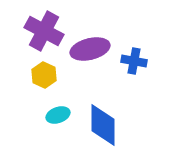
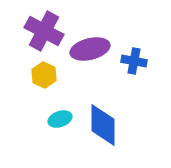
cyan ellipse: moved 2 px right, 4 px down
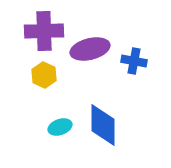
purple cross: rotated 30 degrees counterclockwise
cyan ellipse: moved 8 px down
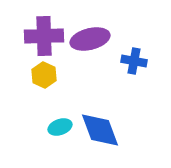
purple cross: moved 5 px down
purple ellipse: moved 10 px up
blue diamond: moved 3 px left, 5 px down; rotated 21 degrees counterclockwise
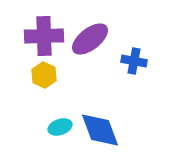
purple ellipse: rotated 24 degrees counterclockwise
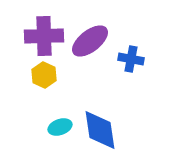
purple ellipse: moved 2 px down
blue cross: moved 3 px left, 2 px up
blue diamond: rotated 12 degrees clockwise
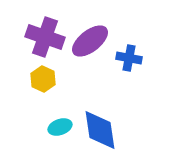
purple cross: moved 1 px right, 1 px down; rotated 21 degrees clockwise
blue cross: moved 2 px left, 1 px up
yellow hexagon: moved 1 px left, 4 px down
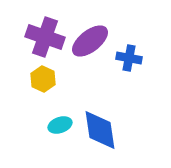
cyan ellipse: moved 2 px up
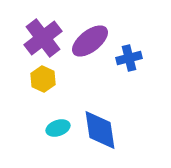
purple cross: moved 2 px left, 1 px down; rotated 33 degrees clockwise
blue cross: rotated 25 degrees counterclockwise
cyan ellipse: moved 2 px left, 3 px down
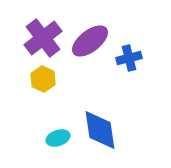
cyan ellipse: moved 10 px down
